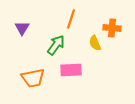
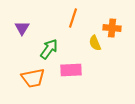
orange line: moved 2 px right, 1 px up
green arrow: moved 7 px left, 4 px down
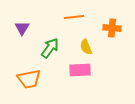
orange line: moved 1 px right, 1 px up; rotated 66 degrees clockwise
yellow semicircle: moved 9 px left, 4 px down
green arrow: moved 1 px right, 1 px up
pink rectangle: moved 9 px right
orange trapezoid: moved 4 px left, 1 px down
